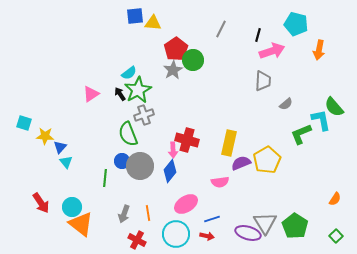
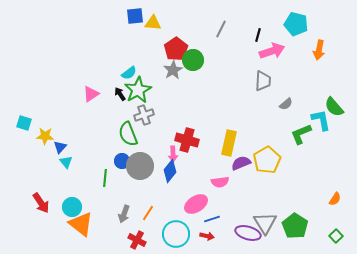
pink arrow at (173, 150): moved 4 px down
pink ellipse at (186, 204): moved 10 px right
orange line at (148, 213): rotated 42 degrees clockwise
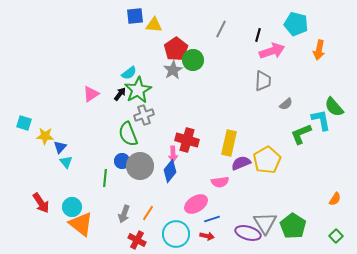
yellow triangle at (153, 23): moved 1 px right, 2 px down
black arrow at (120, 94): rotated 72 degrees clockwise
green pentagon at (295, 226): moved 2 px left
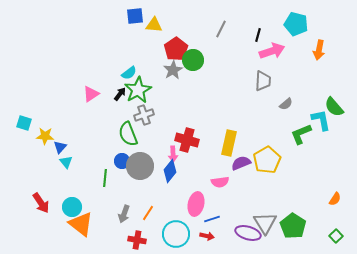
pink ellipse at (196, 204): rotated 45 degrees counterclockwise
red cross at (137, 240): rotated 18 degrees counterclockwise
